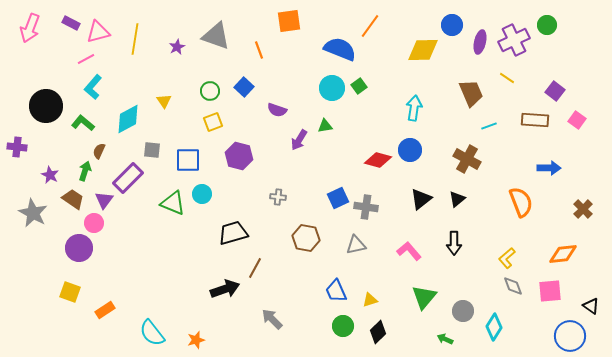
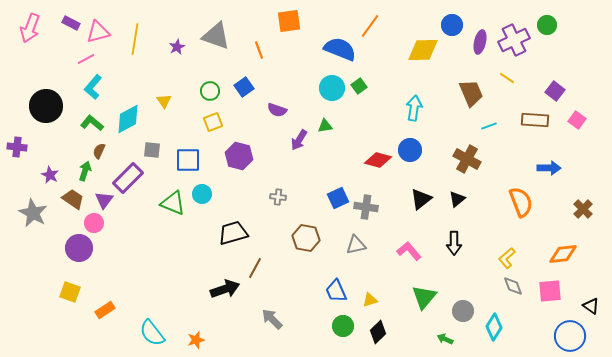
blue square at (244, 87): rotated 12 degrees clockwise
green L-shape at (83, 123): moved 9 px right
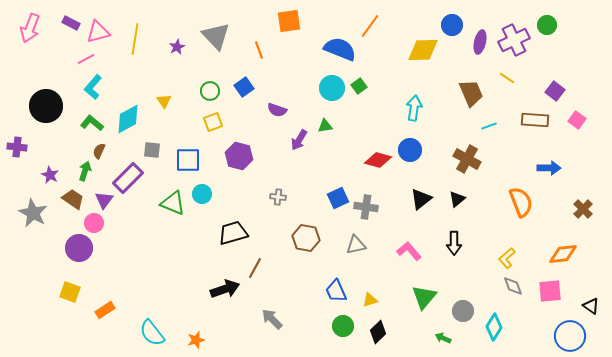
gray triangle at (216, 36): rotated 28 degrees clockwise
green arrow at (445, 339): moved 2 px left, 1 px up
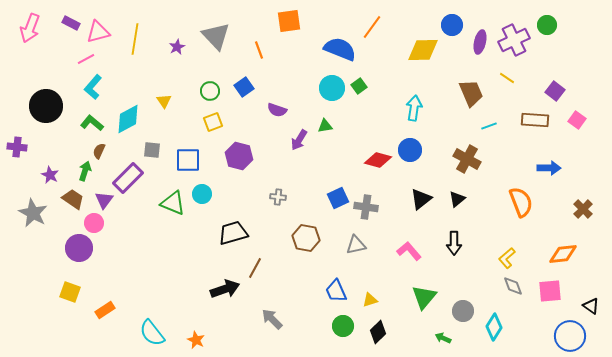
orange line at (370, 26): moved 2 px right, 1 px down
orange star at (196, 340): rotated 30 degrees counterclockwise
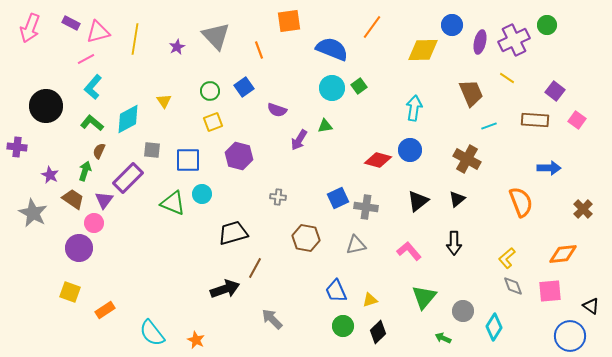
blue semicircle at (340, 49): moved 8 px left
black triangle at (421, 199): moved 3 px left, 2 px down
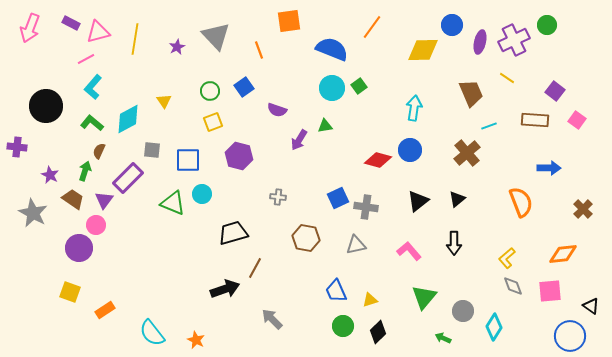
brown cross at (467, 159): moved 6 px up; rotated 20 degrees clockwise
pink circle at (94, 223): moved 2 px right, 2 px down
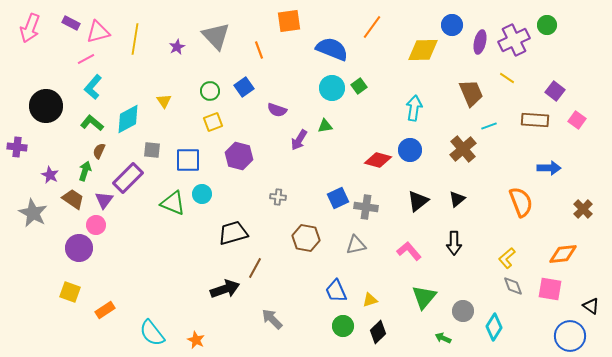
brown cross at (467, 153): moved 4 px left, 4 px up
pink square at (550, 291): moved 2 px up; rotated 15 degrees clockwise
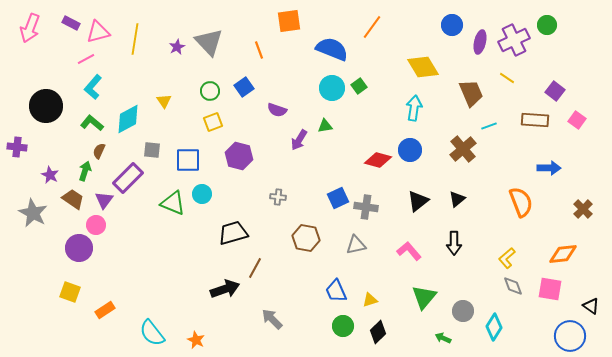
gray triangle at (216, 36): moved 7 px left, 6 px down
yellow diamond at (423, 50): moved 17 px down; rotated 60 degrees clockwise
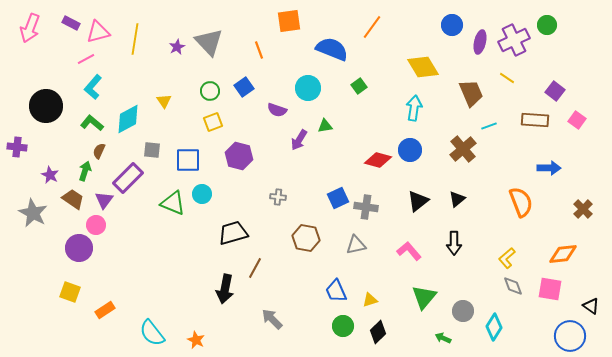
cyan circle at (332, 88): moved 24 px left
black arrow at (225, 289): rotated 120 degrees clockwise
